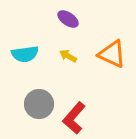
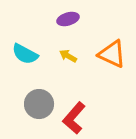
purple ellipse: rotated 50 degrees counterclockwise
cyan semicircle: rotated 36 degrees clockwise
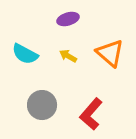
orange triangle: moved 2 px left, 1 px up; rotated 16 degrees clockwise
gray circle: moved 3 px right, 1 px down
red L-shape: moved 17 px right, 4 px up
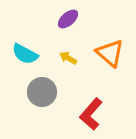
purple ellipse: rotated 25 degrees counterclockwise
yellow arrow: moved 2 px down
gray circle: moved 13 px up
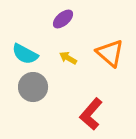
purple ellipse: moved 5 px left
gray circle: moved 9 px left, 5 px up
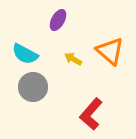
purple ellipse: moved 5 px left, 1 px down; rotated 20 degrees counterclockwise
orange triangle: moved 2 px up
yellow arrow: moved 5 px right, 1 px down
